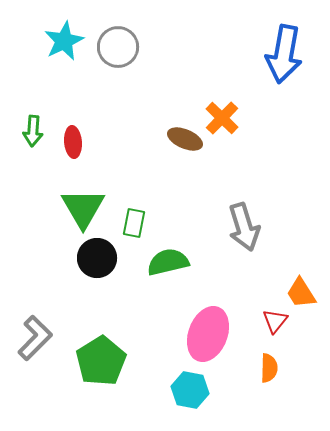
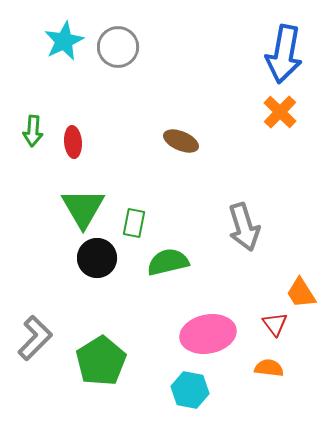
orange cross: moved 58 px right, 6 px up
brown ellipse: moved 4 px left, 2 px down
red triangle: moved 3 px down; rotated 16 degrees counterclockwise
pink ellipse: rotated 58 degrees clockwise
orange semicircle: rotated 84 degrees counterclockwise
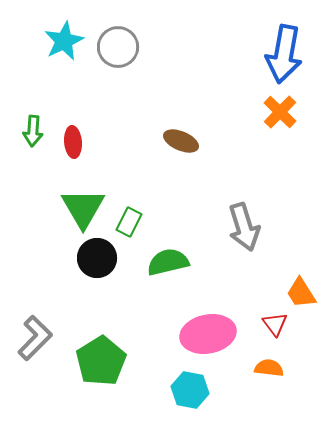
green rectangle: moved 5 px left, 1 px up; rotated 16 degrees clockwise
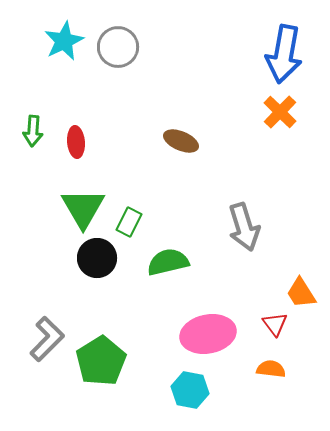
red ellipse: moved 3 px right
gray L-shape: moved 12 px right, 1 px down
orange semicircle: moved 2 px right, 1 px down
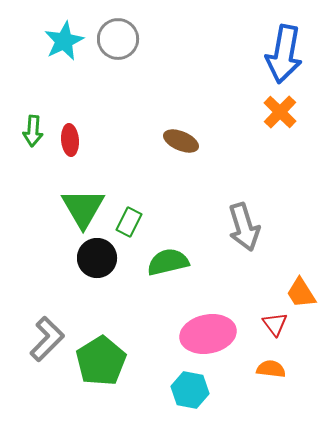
gray circle: moved 8 px up
red ellipse: moved 6 px left, 2 px up
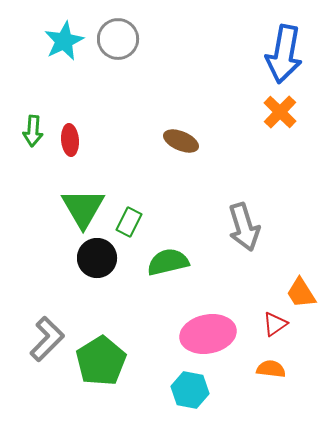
red triangle: rotated 32 degrees clockwise
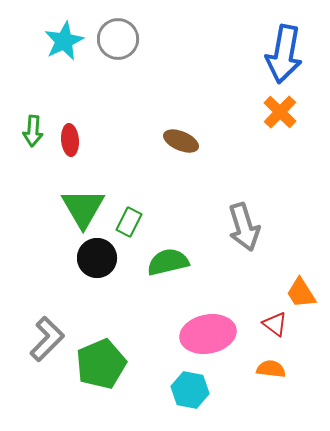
red triangle: rotated 48 degrees counterclockwise
green pentagon: moved 3 px down; rotated 9 degrees clockwise
